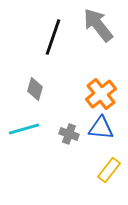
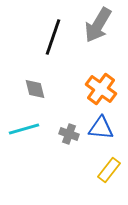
gray arrow: rotated 111 degrees counterclockwise
gray diamond: rotated 30 degrees counterclockwise
orange cross: moved 5 px up; rotated 16 degrees counterclockwise
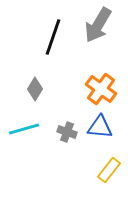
gray diamond: rotated 45 degrees clockwise
blue triangle: moved 1 px left, 1 px up
gray cross: moved 2 px left, 2 px up
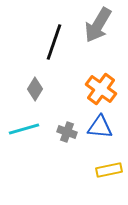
black line: moved 1 px right, 5 px down
yellow rectangle: rotated 40 degrees clockwise
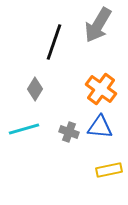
gray cross: moved 2 px right
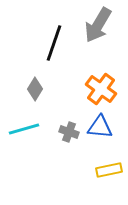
black line: moved 1 px down
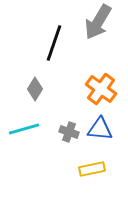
gray arrow: moved 3 px up
blue triangle: moved 2 px down
yellow rectangle: moved 17 px left, 1 px up
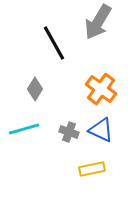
black line: rotated 48 degrees counterclockwise
blue triangle: moved 1 px right, 1 px down; rotated 20 degrees clockwise
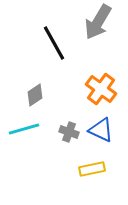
gray diamond: moved 6 px down; rotated 25 degrees clockwise
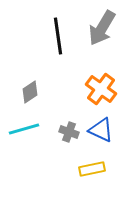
gray arrow: moved 4 px right, 6 px down
black line: moved 4 px right, 7 px up; rotated 21 degrees clockwise
gray diamond: moved 5 px left, 3 px up
